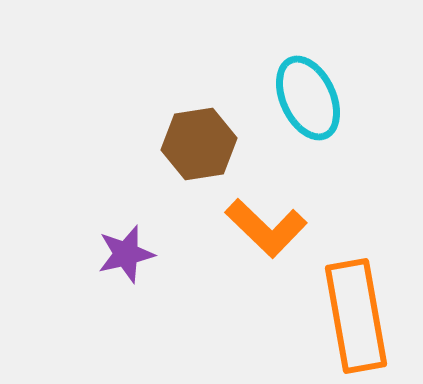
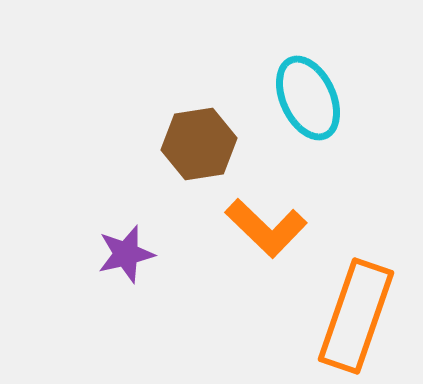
orange rectangle: rotated 29 degrees clockwise
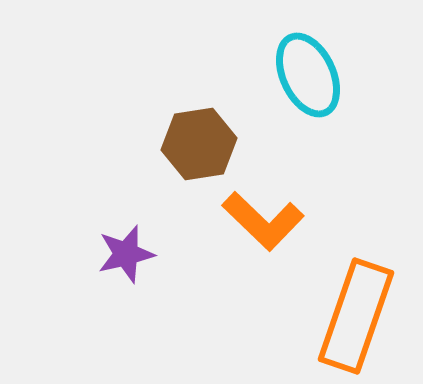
cyan ellipse: moved 23 px up
orange L-shape: moved 3 px left, 7 px up
